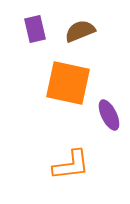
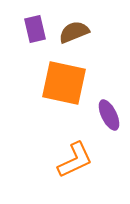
brown semicircle: moved 6 px left, 1 px down
orange square: moved 4 px left
orange L-shape: moved 4 px right, 5 px up; rotated 18 degrees counterclockwise
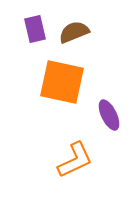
orange square: moved 2 px left, 1 px up
